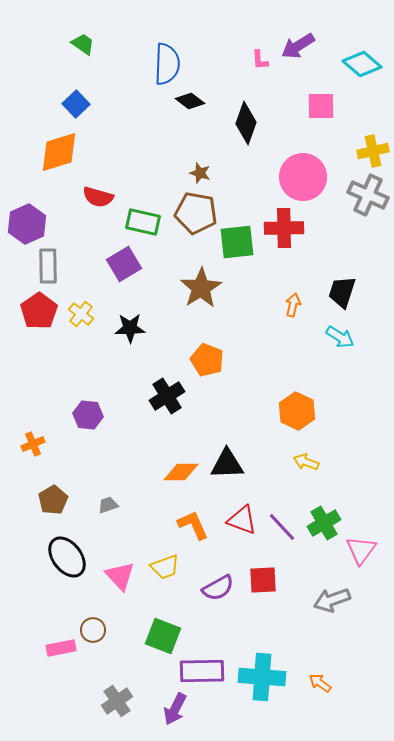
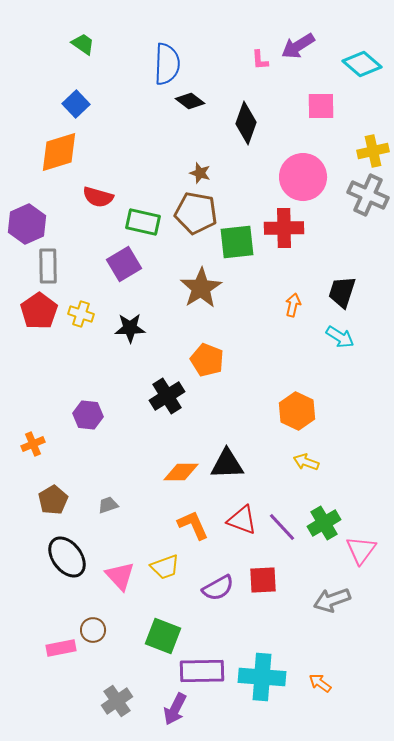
yellow cross at (81, 314): rotated 20 degrees counterclockwise
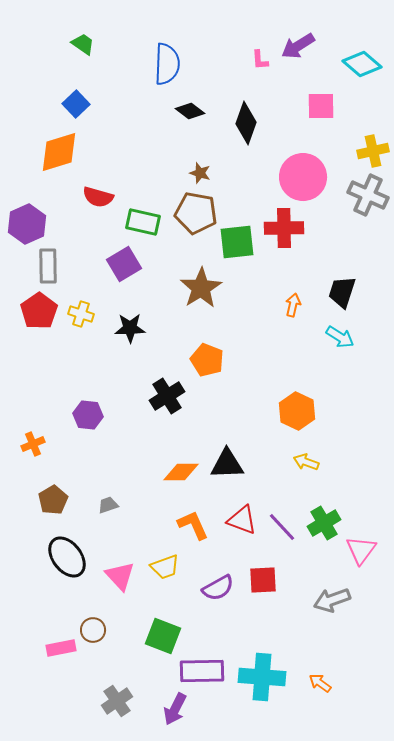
black diamond at (190, 101): moved 10 px down
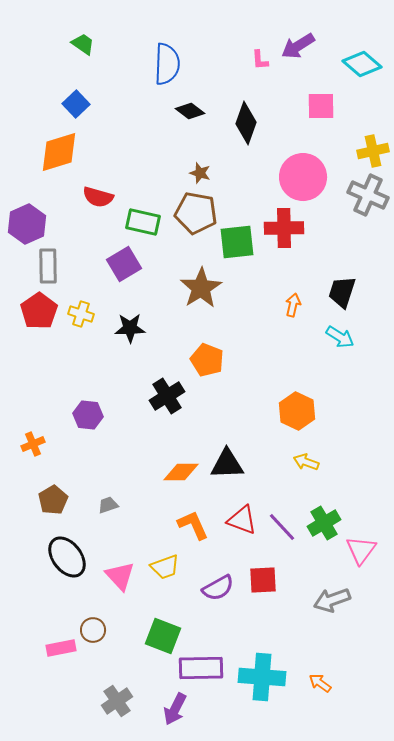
purple rectangle at (202, 671): moved 1 px left, 3 px up
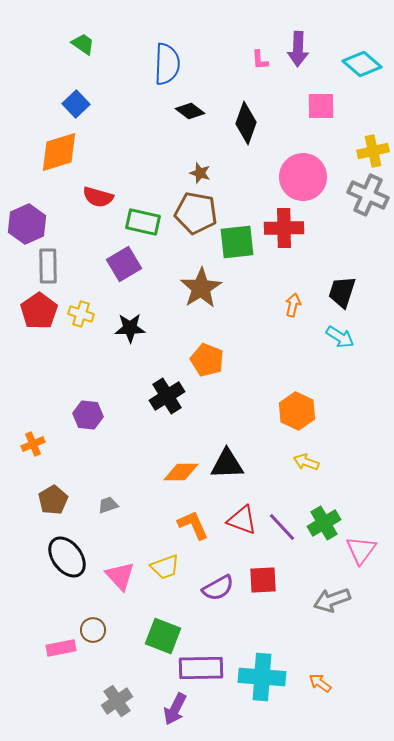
purple arrow at (298, 46): moved 3 px down; rotated 56 degrees counterclockwise
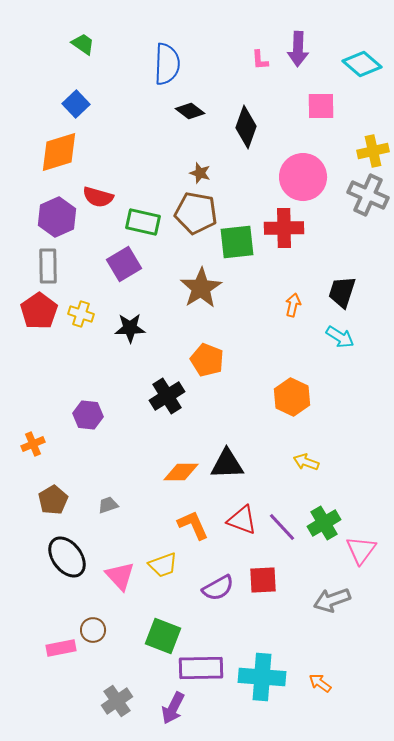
black diamond at (246, 123): moved 4 px down
purple hexagon at (27, 224): moved 30 px right, 7 px up
orange hexagon at (297, 411): moved 5 px left, 14 px up
yellow trapezoid at (165, 567): moved 2 px left, 2 px up
purple arrow at (175, 709): moved 2 px left, 1 px up
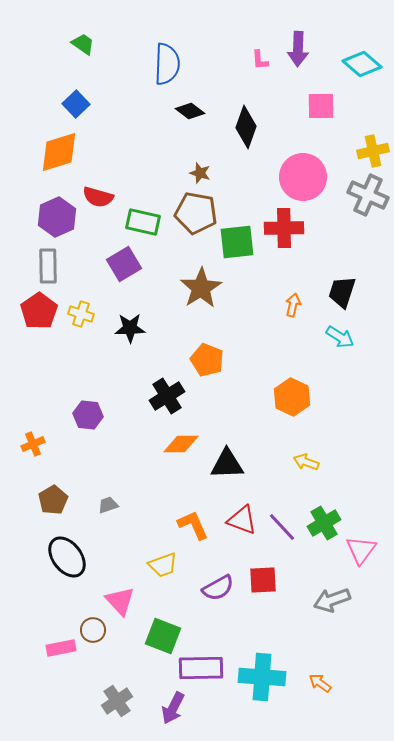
orange diamond at (181, 472): moved 28 px up
pink triangle at (120, 576): moved 25 px down
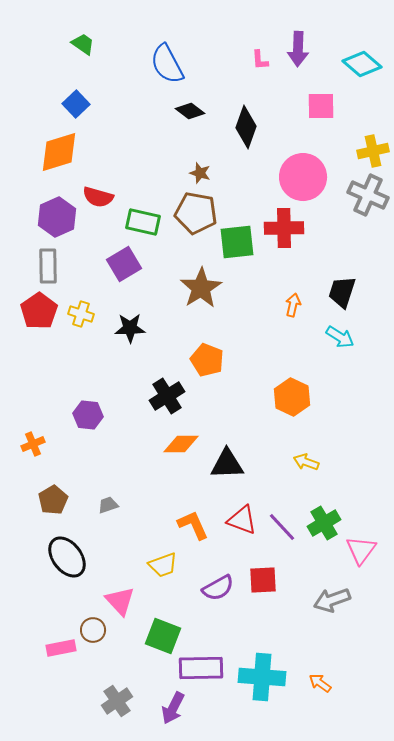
blue semicircle at (167, 64): rotated 150 degrees clockwise
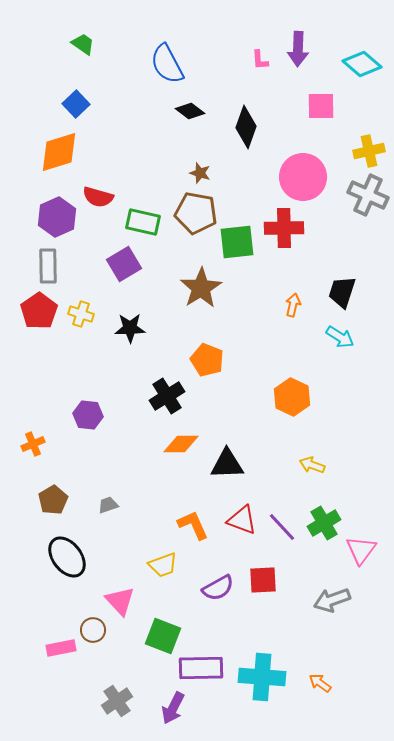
yellow cross at (373, 151): moved 4 px left
yellow arrow at (306, 462): moved 6 px right, 3 px down
